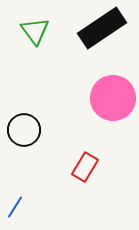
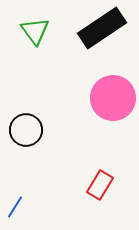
black circle: moved 2 px right
red rectangle: moved 15 px right, 18 px down
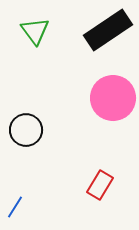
black rectangle: moved 6 px right, 2 px down
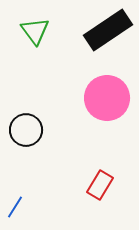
pink circle: moved 6 px left
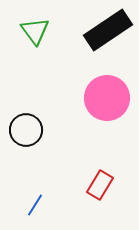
blue line: moved 20 px right, 2 px up
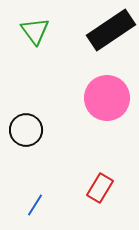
black rectangle: moved 3 px right
red rectangle: moved 3 px down
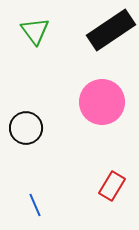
pink circle: moved 5 px left, 4 px down
black circle: moved 2 px up
red rectangle: moved 12 px right, 2 px up
blue line: rotated 55 degrees counterclockwise
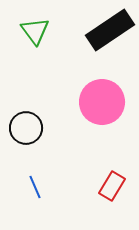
black rectangle: moved 1 px left
blue line: moved 18 px up
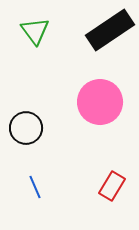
pink circle: moved 2 px left
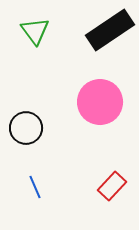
red rectangle: rotated 12 degrees clockwise
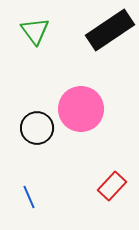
pink circle: moved 19 px left, 7 px down
black circle: moved 11 px right
blue line: moved 6 px left, 10 px down
